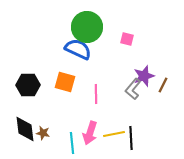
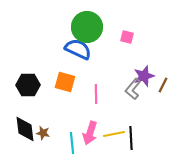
pink square: moved 2 px up
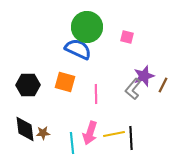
brown star: rotated 16 degrees counterclockwise
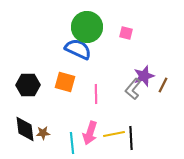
pink square: moved 1 px left, 4 px up
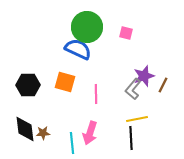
yellow line: moved 23 px right, 15 px up
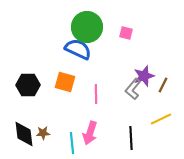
yellow line: moved 24 px right; rotated 15 degrees counterclockwise
black diamond: moved 1 px left, 5 px down
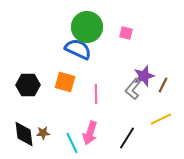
black line: moved 4 px left; rotated 35 degrees clockwise
cyan line: rotated 20 degrees counterclockwise
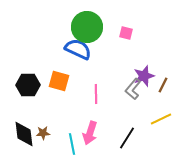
orange square: moved 6 px left, 1 px up
cyan line: moved 1 px down; rotated 15 degrees clockwise
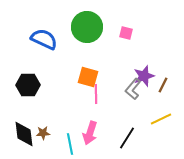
blue semicircle: moved 34 px left, 10 px up
orange square: moved 29 px right, 4 px up
cyan line: moved 2 px left
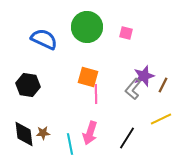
black hexagon: rotated 10 degrees clockwise
